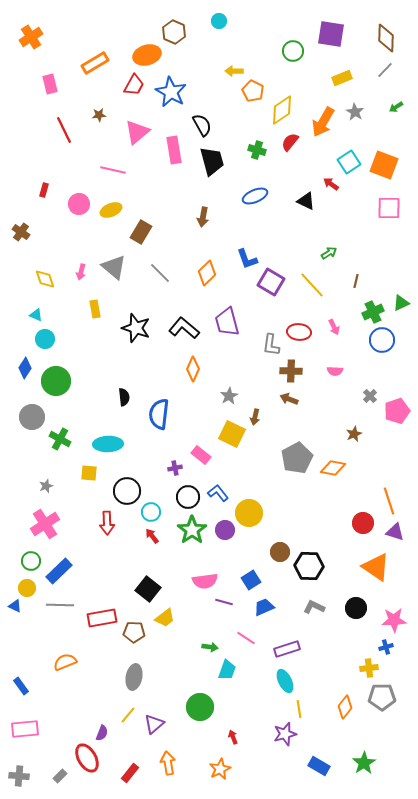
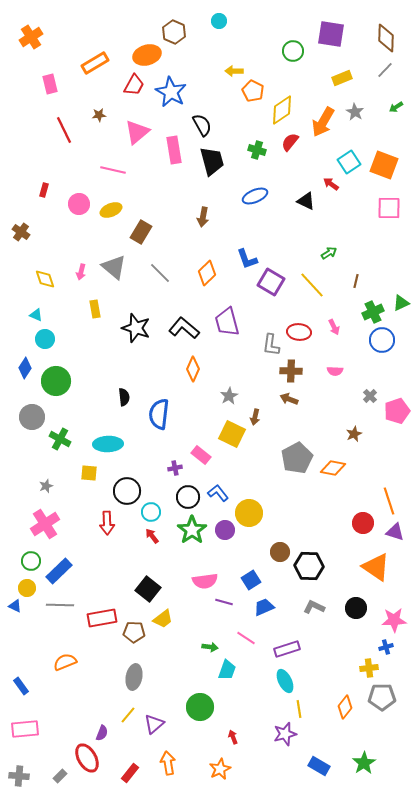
yellow trapezoid at (165, 618): moved 2 px left, 1 px down
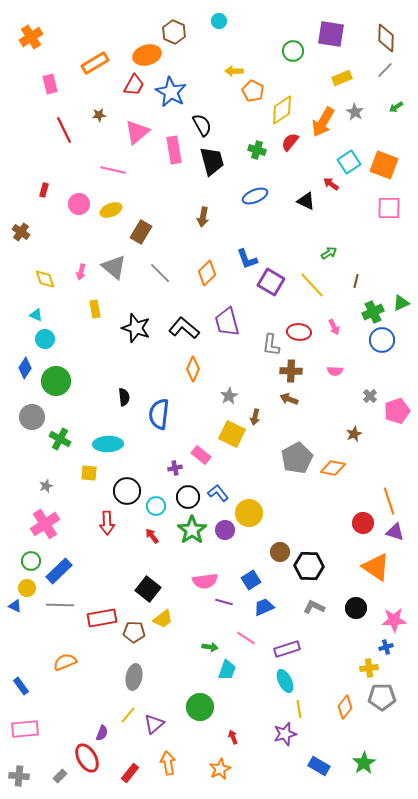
cyan circle at (151, 512): moved 5 px right, 6 px up
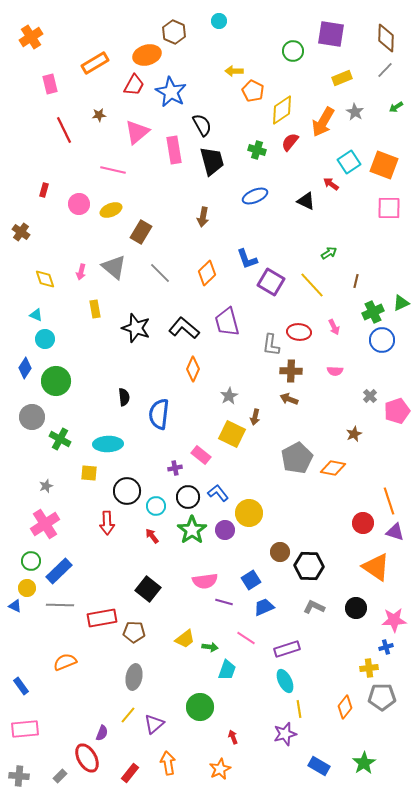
yellow trapezoid at (163, 619): moved 22 px right, 20 px down
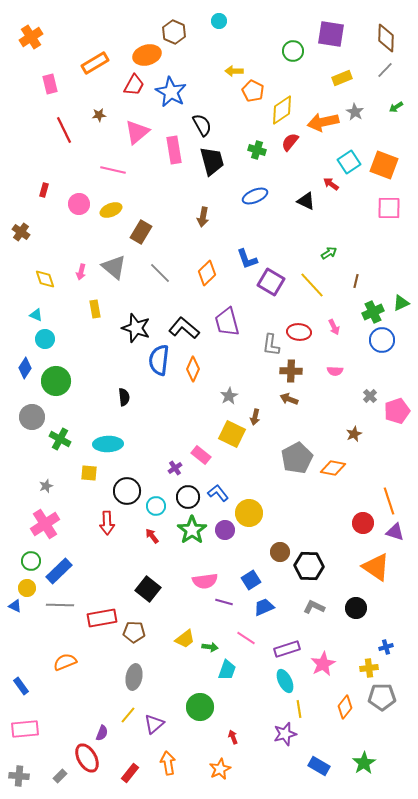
orange arrow at (323, 122): rotated 48 degrees clockwise
blue semicircle at (159, 414): moved 54 px up
purple cross at (175, 468): rotated 24 degrees counterclockwise
pink star at (394, 620): moved 71 px left, 44 px down; rotated 25 degrees counterclockwise
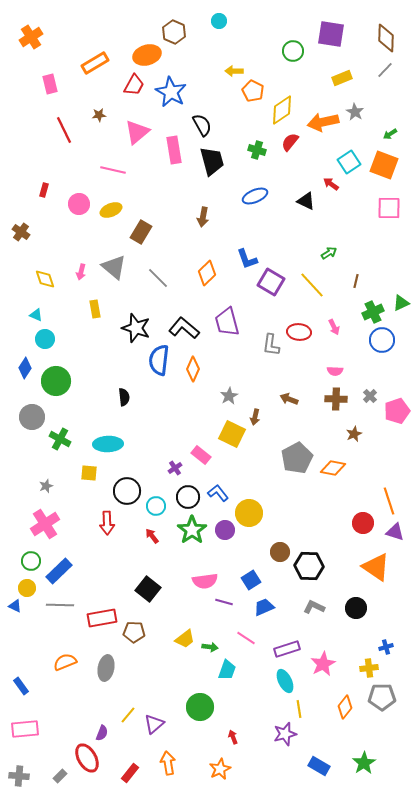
green arrow at (396, 107): moved 6 px left, 27 px down
gray line at (160, 273): moved 2 px left, 5 px down
brown cross at (291, 371): moved 45 px right, 28 px down
gray ellipse at (134, 677): moved 28 px left, 9 px up
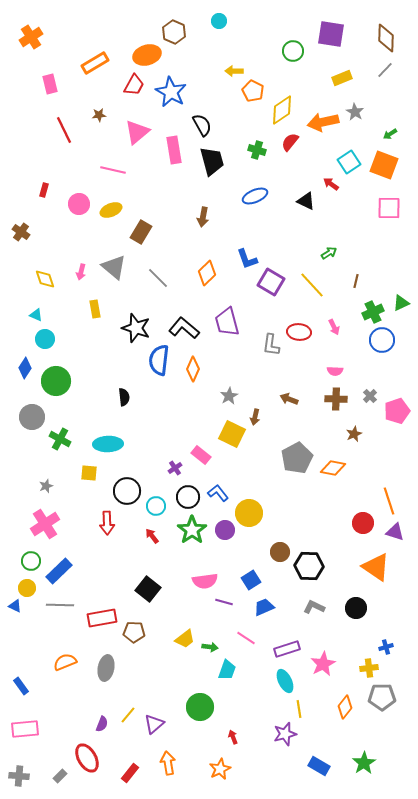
purple semicircle at (102, 733): moved 9 px up
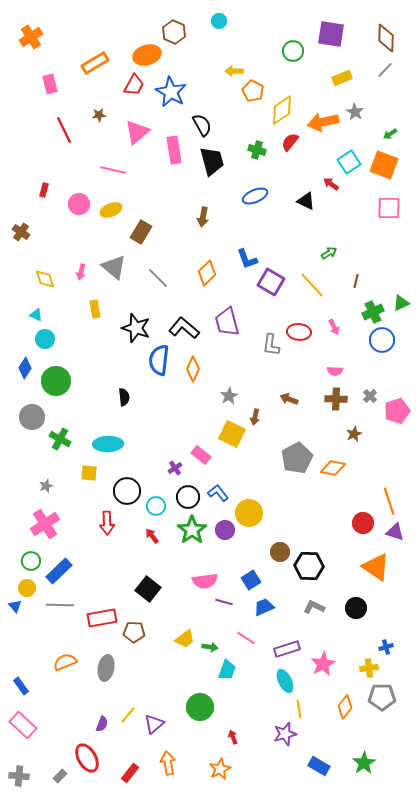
blue triangle at (15, 606): rotated 24 degrees clockwise
pink rectangle at (25, 729): moved 2 px left, 4 px up; rotated 48 degrees clockwise
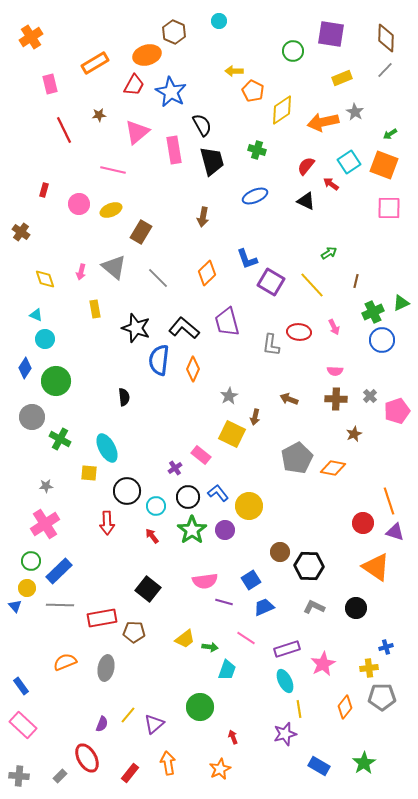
red semicircle at (290, 142): moved 16 px right, 24 px down
cyan ellipse at (108, 444): moved 1 px left, 4 px down; rotated 64 degrees clockwise
gray star at (46, 486): rotated 16 degrees clockwise
yellow circle at (249, 513): moved 7 px up
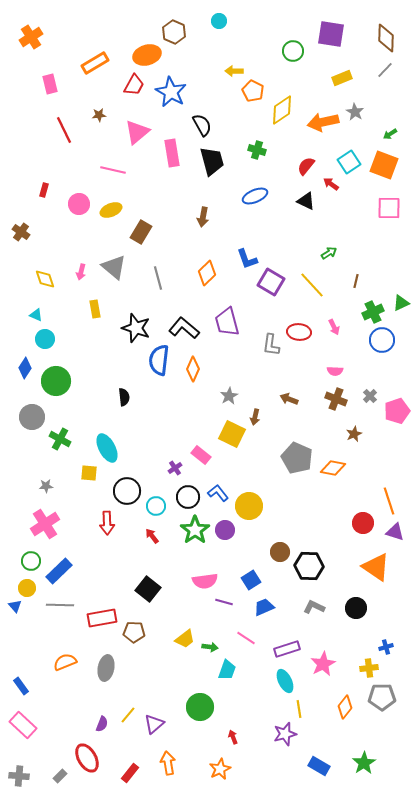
pink rectangle at (174, 150): moved 2 px left, 3 px down
gray line at (158, 278): rotated 30 degrees clockwise
brown cross at (336, 399): rotated 20 degrees clockwise
gray pentagon at (297, 458): rotated 20 degrees counterclockwise
green star at (192, 530): moved 3 px right
